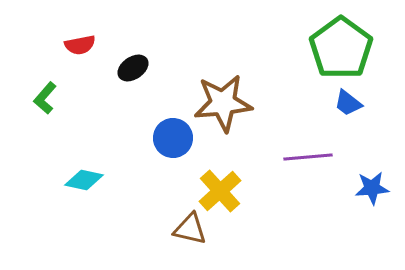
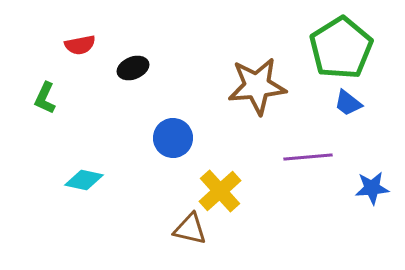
green pentagon: rotated 4 degrees clockwise
black ellipse: rotated 12 degrees clockwise
green L-shape: rotated 16 degrees counterclockwise
brown star: moved 34 px right, 17 px up
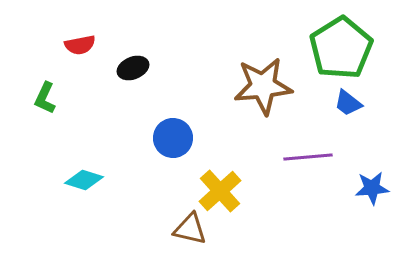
brown star: moved 6 px right
cyan diamond: rotated 6 degrees clockwise
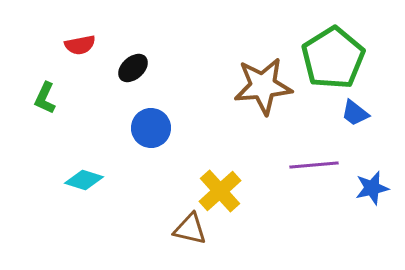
green pentagon: moved 8 px left, 10 px down
black ellipse: rotated 20 degrees counterclockwise
blue trapezoid: moved 7 px right, 10 px down
blue circle: moved 22 px left, 10 px up
purple line: moved 6 px right, 8 px down
blue star: rotated 8 degrees counterclockwise
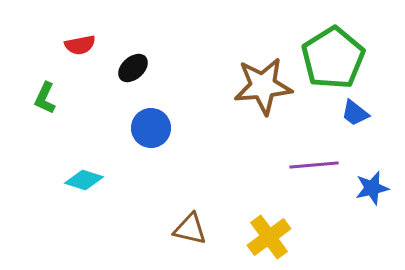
yellow cross: moved 49 px right, 46 px down; rotated 6 degrees clockwise
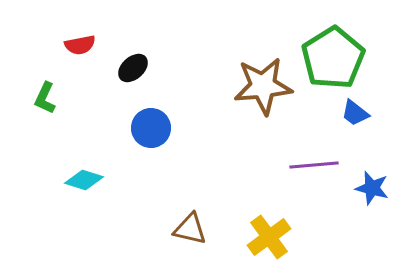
blue star: rotated 28 degrees clockwise
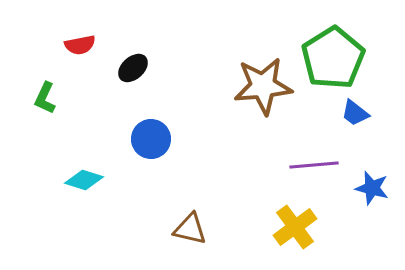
blue circle: moved 11 px down
yellow cross: moved 26 px right, 10 px up
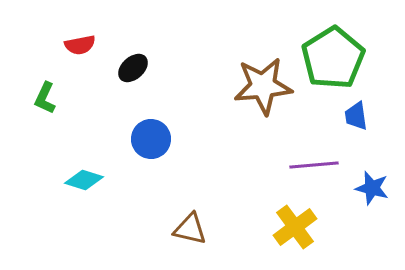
blue trapezoid: moved 1 px right, 3 px down; rotated 44 degrees clockwise
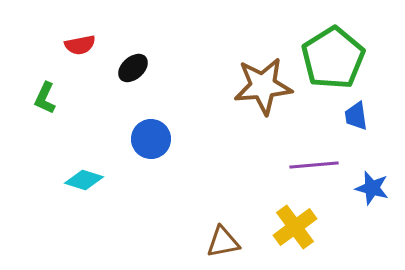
brown triangle: moved 33 px right, 13 px down; rotated 24 degrees counterclockwise
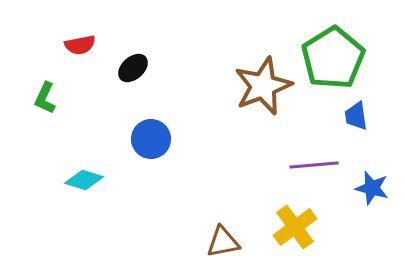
brown star: rotated 16 degrees counterclockwise
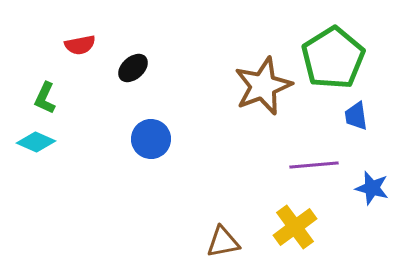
cyan diamond: moved 48 px left, 38 px up; rotated 6 degrees clockwise
